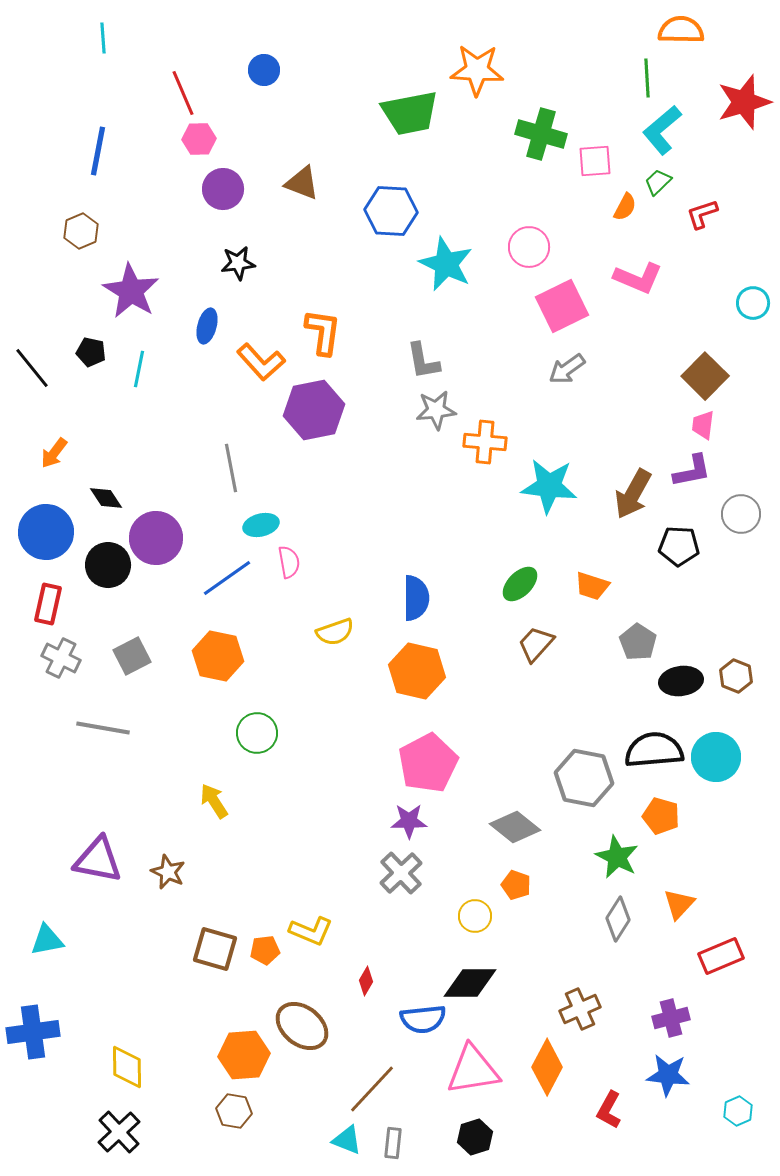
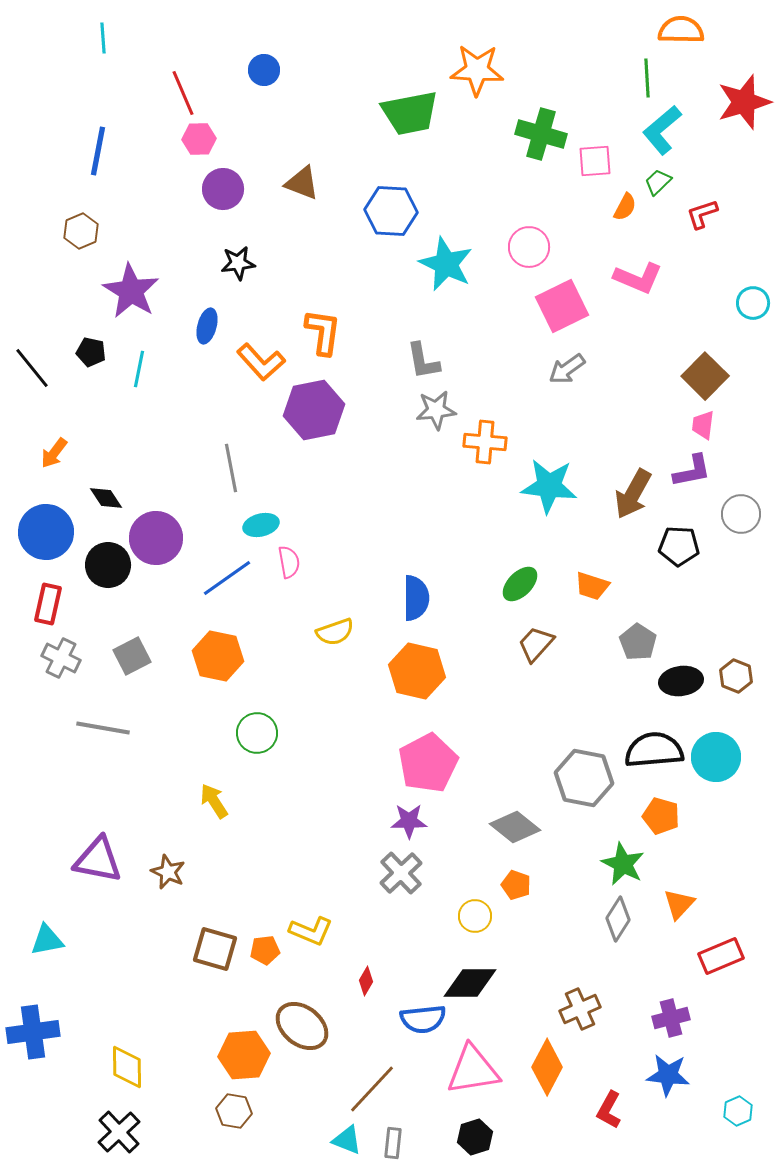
green star at (617, 857): moved 6 px right, 7 px down
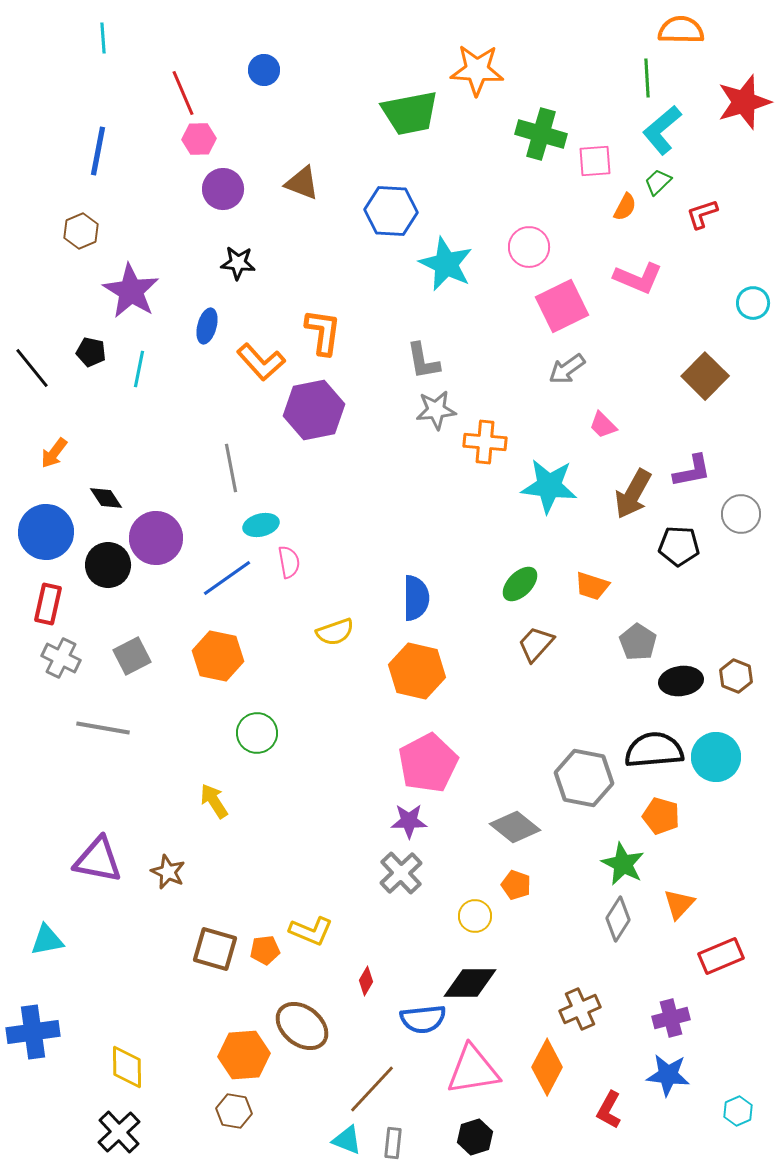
black star at (238, 263): rotated 12 degrees clockwise
pink trapezoid at (703, 425): moved 100 px left; rotated 52 degrees counterclockwise
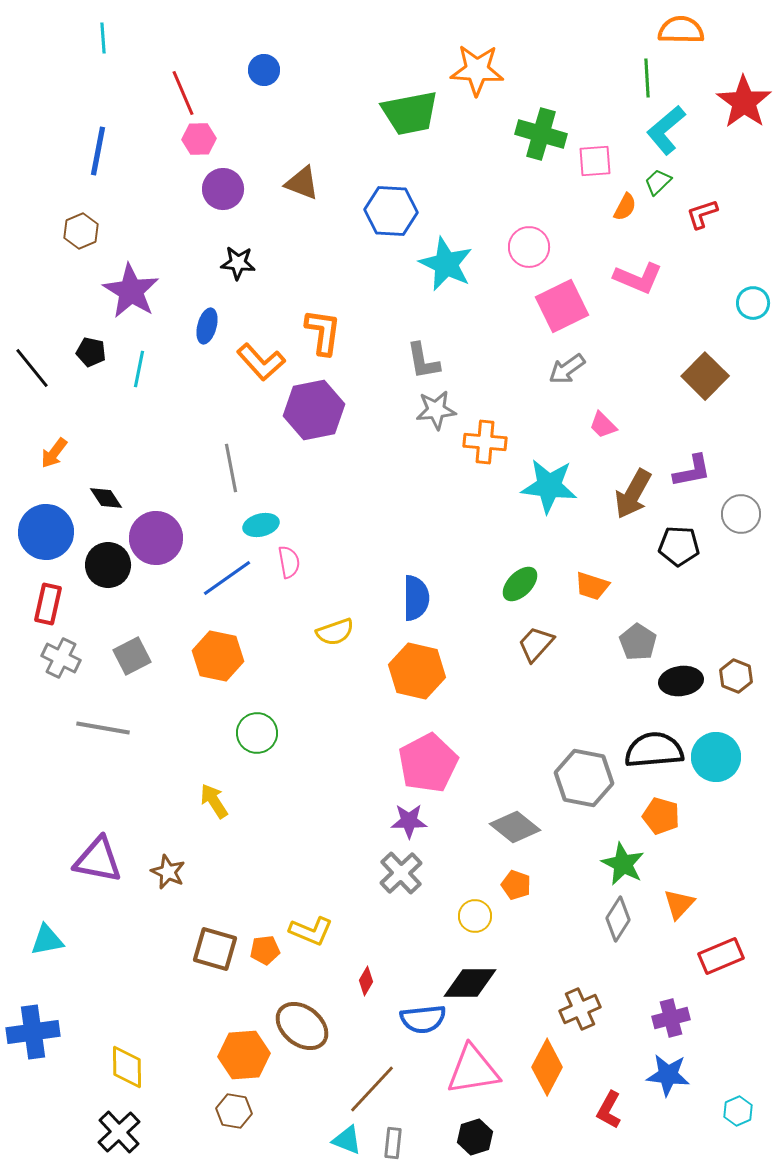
red star at (744, 102): rotated 20 degrees counterclockwise
cyan L-shape at (662, 130): moved 4 px right
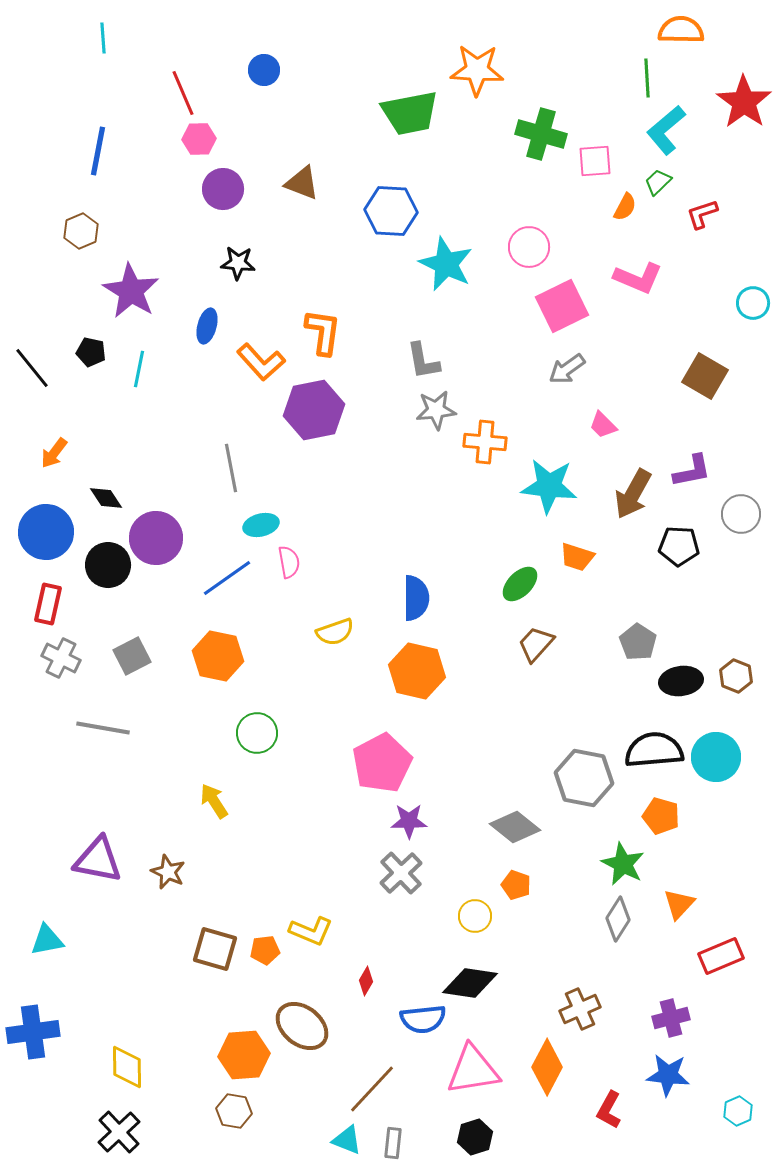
brown square at (705, 376): rotated 15 degrees counterclockwise
orange trapezoid at (592, 586): moved 15 px left, 29 px up
pink pentagon at (428, 763): moved 46 px left
black diamond at (470, 983): rotated 8 degrees clockwise
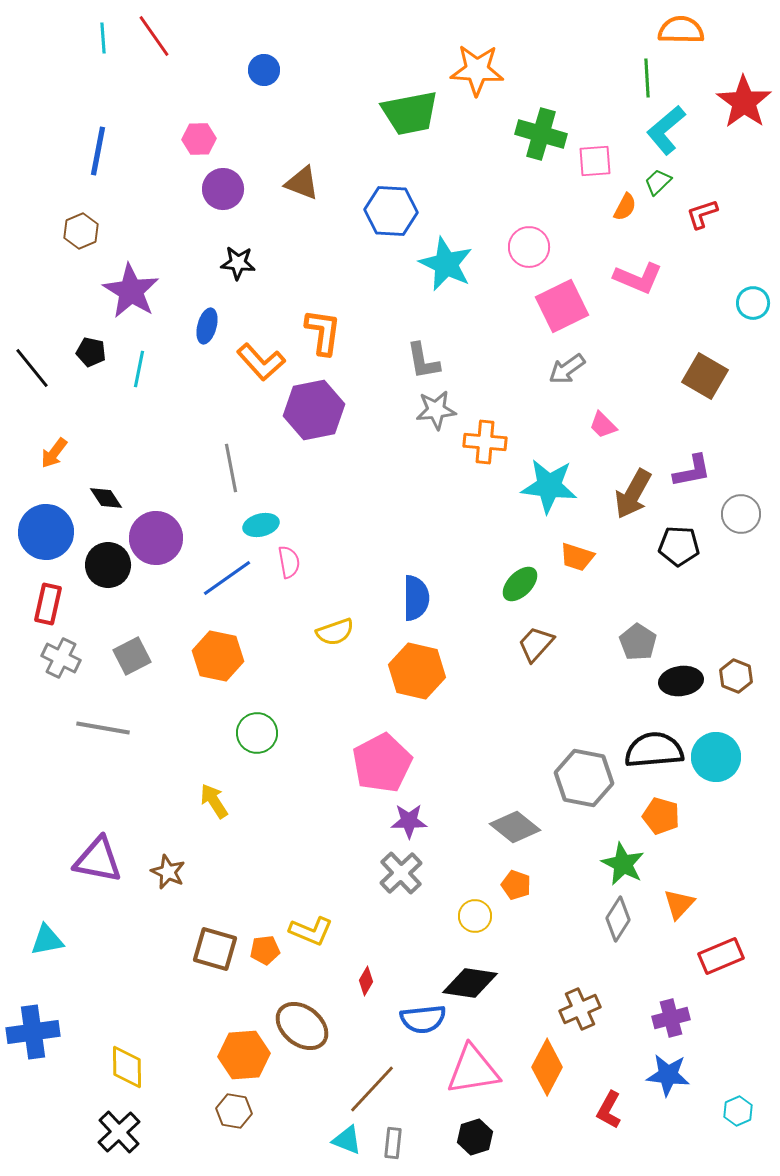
red line at (183, 93): moved 29 px left, 57 px up; rotated 12 degrees counterclockwise
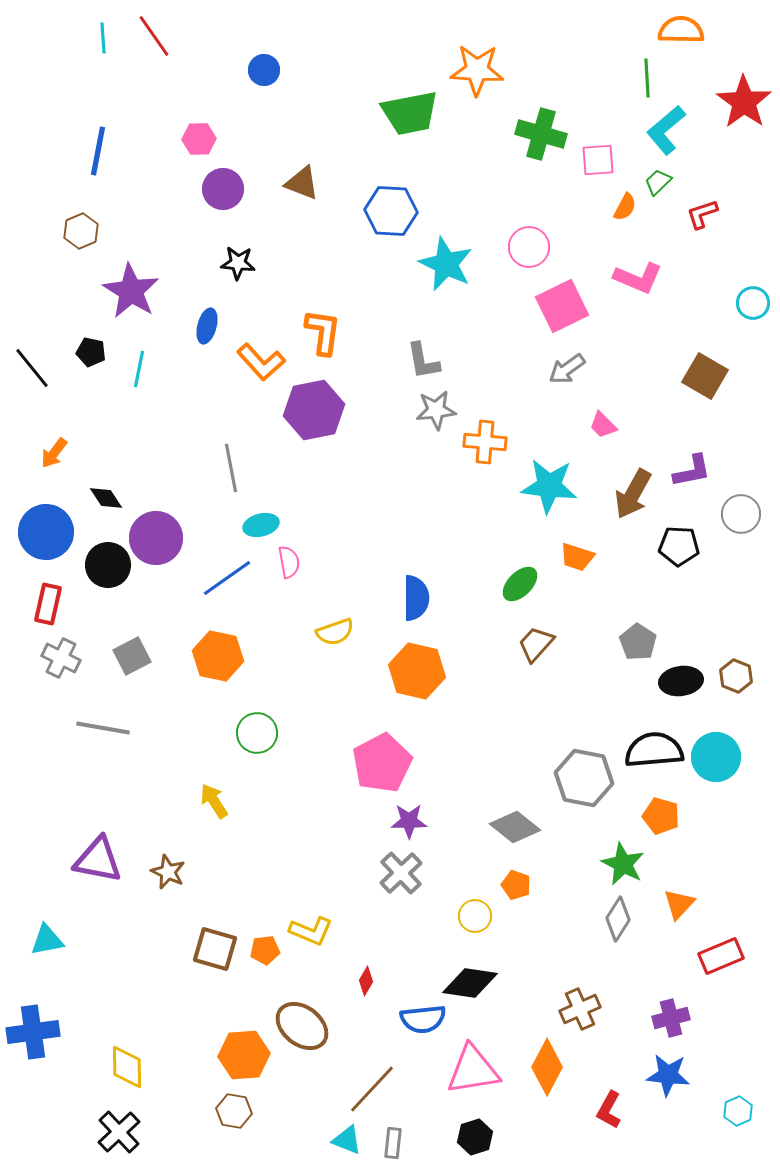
pink square at (595, 161): moved 3 px right, 1 px up
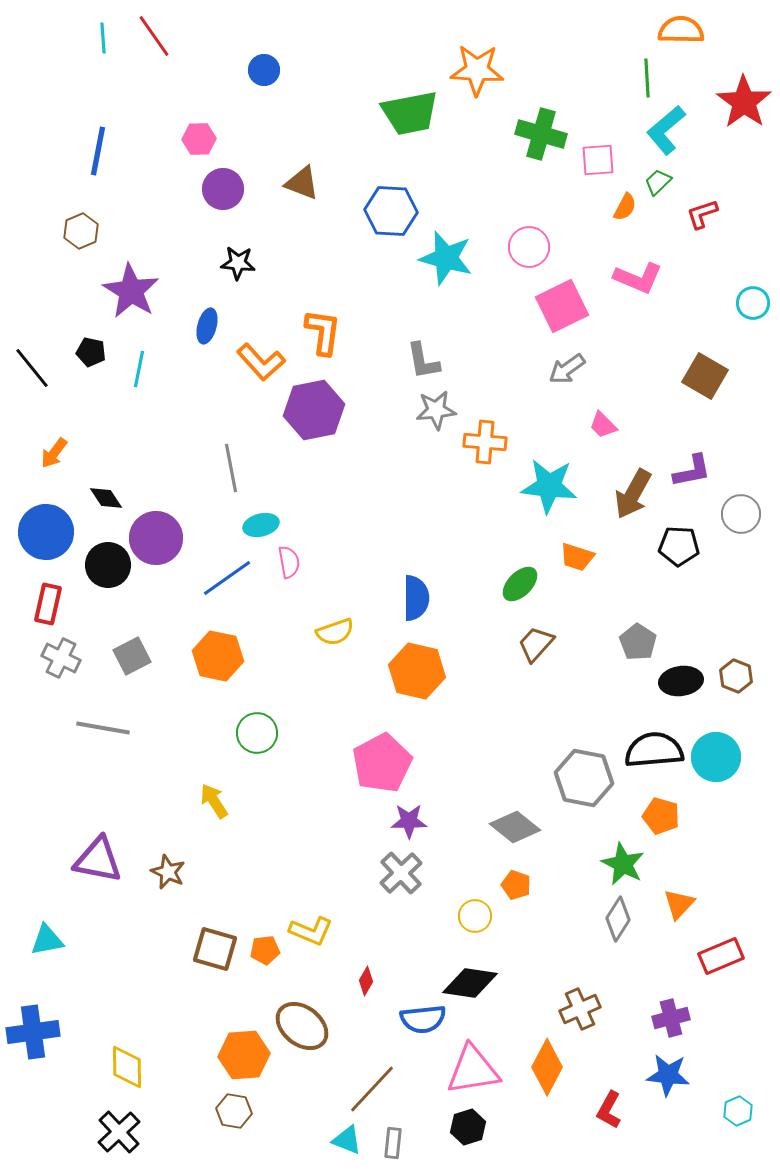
cyan star at (446, 264): moved 6 px up; rotated 10 degrees counterclockwise
black hexagon at (475, 1137): moved 7 px left, 10 px up
